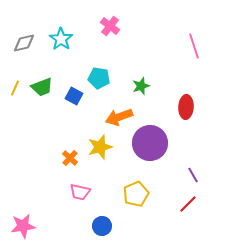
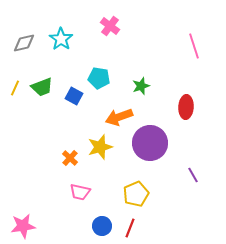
red line: moved 58 px left, 24 px down; rotated 24 degrees counterclockwise
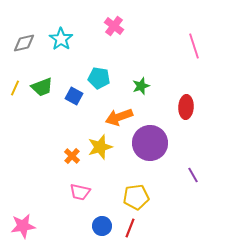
pink cross: moved 4 px right
orange cross: moved 2 px right, 2 px up
yellow pentagon: moved 3 px down; rotated 15 degrees clockwise
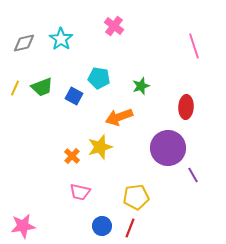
purple circle: moved 18 px right, 5 px down
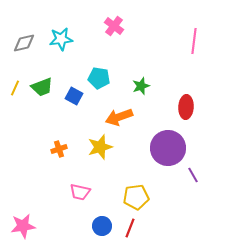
cyan star: rotated 30 degrees clockwise
pink line: moved 5 px up; rotated 25 degrees clockwise
orange cross: moved 13 px left, 7 px up; rotated 28 degrees clockwise
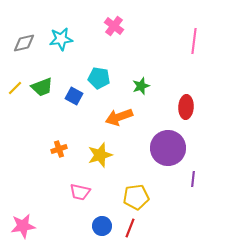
yellow line: rotated 21 degrees clockwise
yellow star: moved 8 px down
purple line: moved 4 px down; rotated 35 degrees clockwise
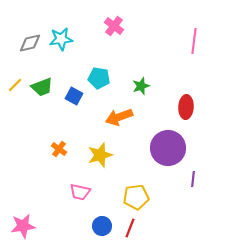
gray diamond: moved 6 px right
yellow line: moved 3 px up
orange cross: rotated 35 degrees counterclockwise
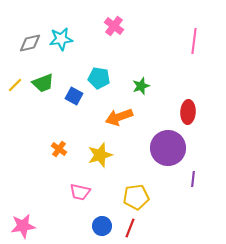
green trapezoid: moved 1 px right, 4 px up
red ellipse: moved 2 px right, 5 px down
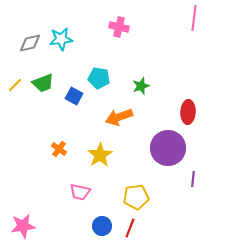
pink cross: moved 5 px right, 1 px down; rotated 24 degrees counterclockwise
pink line: moved 23 px up
yellow star: rotated 15 degrees counterclockwise
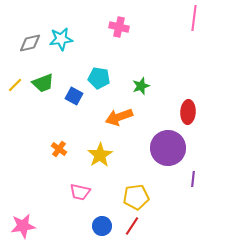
red line: moved 2 px right, 2 px up; rotated 12 degrees clockwise
